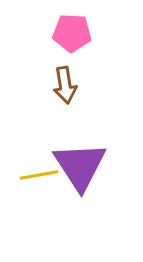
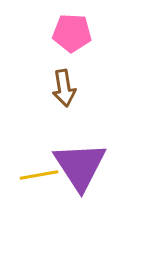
brown arrow: moved 1 px left, 3 px down
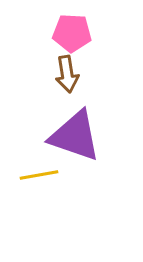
brown arrow: moved 3 px right, 14 px up
purple triangle: moved 5 px left, 30 px up; rotated 38 degrees counterclockwise
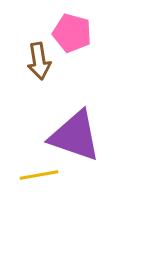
pink pentagon: rotated 12 degrees clockwise
brown arrow: moved 28 px left, 13 px up
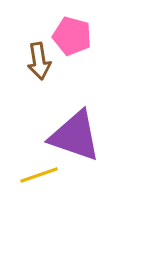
pink pentagon: moved 3 px down
yellow line: rotated 9 degrees counterclockwise
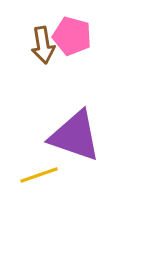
brown arrow: moved 4 px right, 16 px up
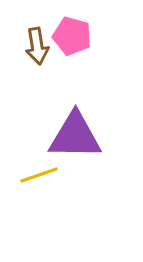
brown arrow: moved 6 px left, 1 px down
purple triangle: rotated 18 degrees counterclockwise
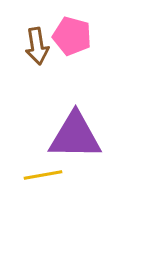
yellow line: moved 4 px right; rotated 9 degrees clockwise
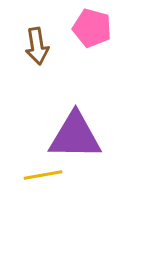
pink pentagon: moved 20 px right, 8 px up
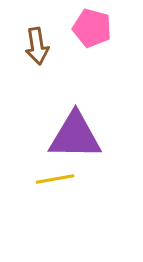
yellow line: moved 12 px right, 4 px down
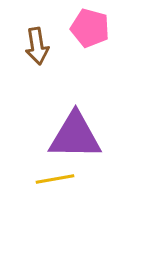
pink pentagon: moved 2 px left
